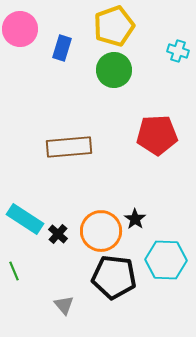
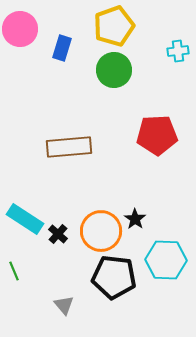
cyan cross: rotated 25 degrees counterclockwise
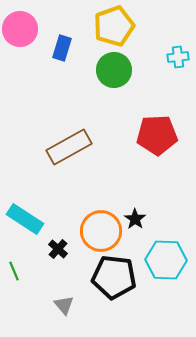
cyan cross: moved 6 px down
brown rectangle: rotated 24 degrees counterclockwise
black cross: moved 15 px down
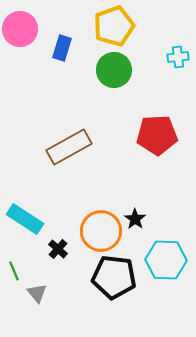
gray triangle: moved 27 px left, 12 px up
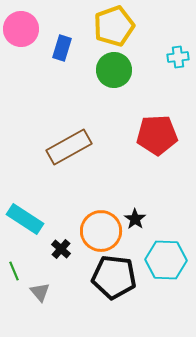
pink circle: moved 1 px right
black cross: moved 3 px right
gray triangle: moved 3 px right, 1 px up
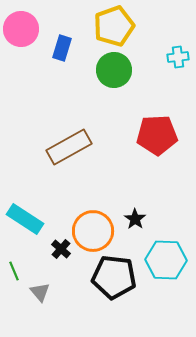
orange circle: moved 8 px left
